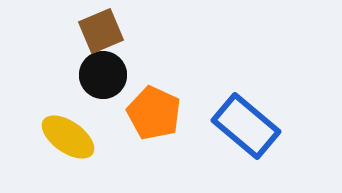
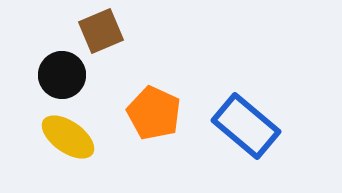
black circle: moved 41 px left
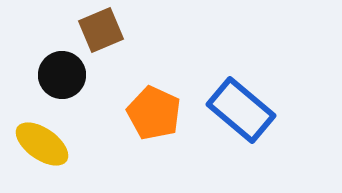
brown square: moved 1 px up
blue rectangle: moved 5 px left, 16 px up
yellow ellipse: moved 26 px left, 7 px down
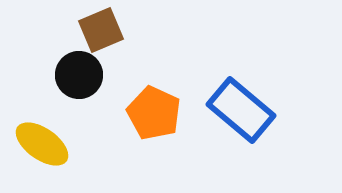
black circle: moved 17 px right
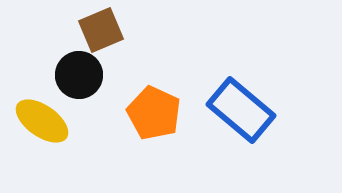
yellow ellipse: moved 23 px up
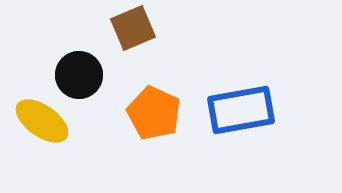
brown square: moved 32 px right, 2 px up
blue rectangle: rotated 50 degrees counterclockwise
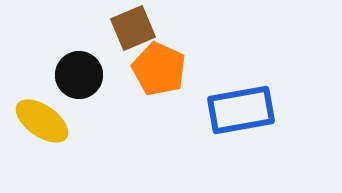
orange pentagon: moved 5 px right, 44 px up
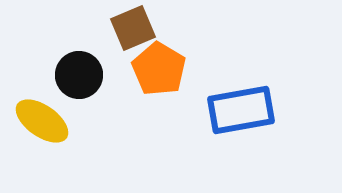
orange pentagon: rotated 6 degrees clockwise
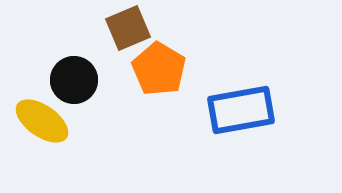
brown square: moved 5 px left
black circle: moved 5 px left, 5 px down
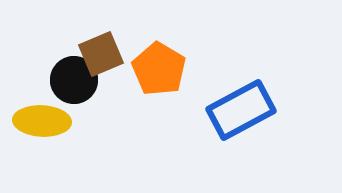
brown square: moved 27 px left, 26 px down
blue rectangle: rotated 18 degrees counterclockwise
yellow ellipse: rotated 32 degrees counterclockwise
